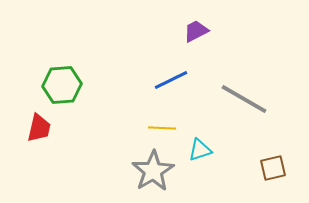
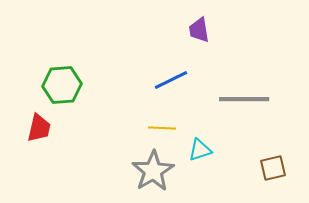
purple trapezoid: moved 3 px right, 1 px up; rotated 72 degrees counterclockwise
gray line: rotated 30 degrees counterclockwise
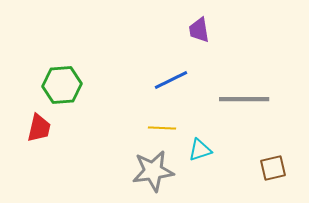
gray star: rotated 24 degrees clockwise
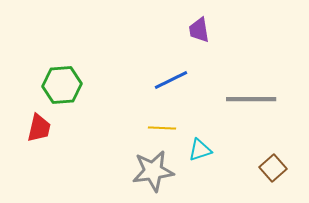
gray line: moved 7 px right
brown square: rotated 28 degrees counterclockwise
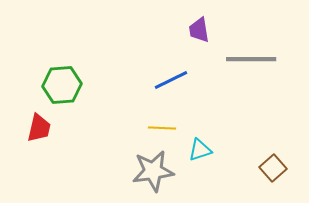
gray line: moved 40 px up
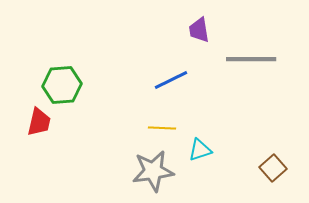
red trapezoid: moved 6 px up
